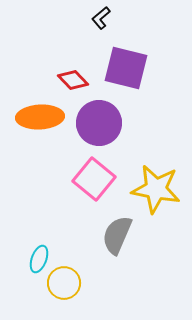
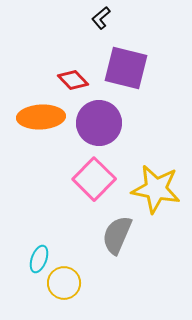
orange ellipse: moved 1 px right
pink square: rotated 6 degrees clockwise
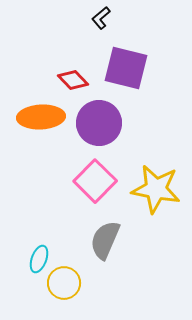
pink square: moved 1 px right, 2 px down
gray semicircle: moved 12 px left, 5 px down
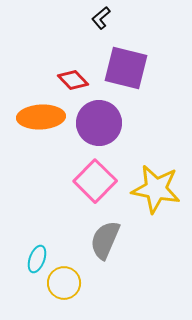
cyan ellipse: moved 2 px left
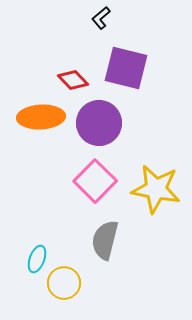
gray semicircle: rotated 9 degrees counterclockwise
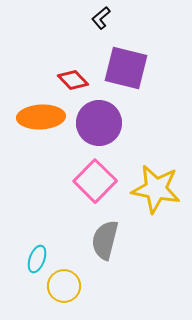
yellow circle: moved 3 px down
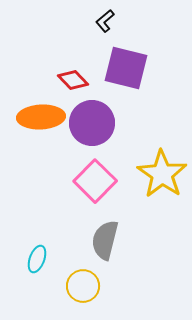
black L-shape: moved 4 px right, 3 px down
purple circle: moved 7 px left
yellow star: moved 6 px right, 15 px up; rotated 24 degrees clockwise
yellow circle: moved 19 px right
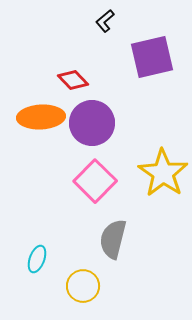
purple square: moved 26 px right, 11 px up; rotated 27 degrees counterclockwise
yellow star: moved 1 px right, 1 px up
gray semicircle: moved 8 px right, 1 px up
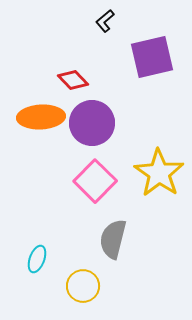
yellow star: moved 4 px left
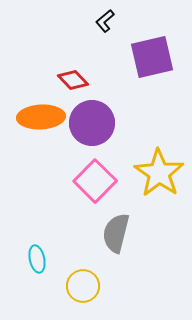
gray semicircle: moved 3 px right, 6 px up
cyan ellipse: rotated 32 degrees counterclockwise
